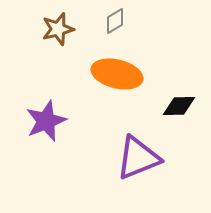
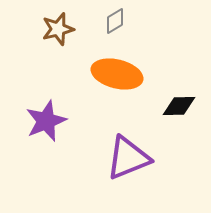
purple triangle: moved 10 px left
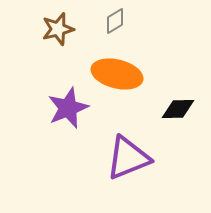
black diamond: moved 1 px left, 3 px down
purple star: moved 22 px right, 13 px up
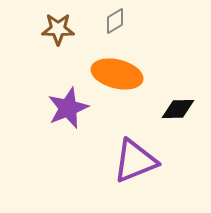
brown star: rotated 16 degrees clockwise
purple triangle: moved 7 px right, 3 px down
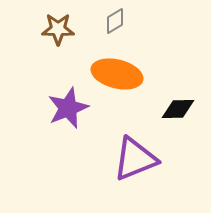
purple triangle: moved 2 px up
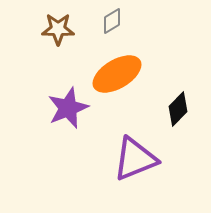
gray diamond: moved 3 px left
orange ellipse: rotated 45 degrees counterclockwise
black diamond: rotated 44 degrees counterclockwise
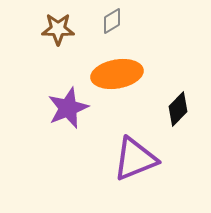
orange ellipse: rotated 21 degrees clockwise
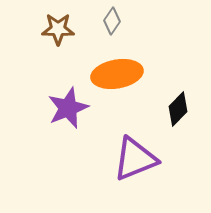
gray diamond: rotated 24 degrees counterclockwise
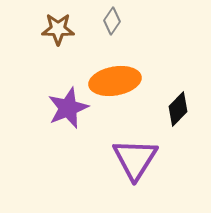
orange ellipse: moved 2 px left, 7 px down
purple triangle: rotated 36 degrees counterclockwise
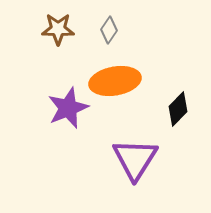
gray diamond: moved 3 px left, 9 px down
